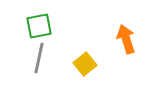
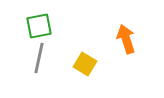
yellow square: rotated 20 degrees counterclockwise
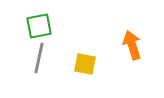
orange arrow: moved 6 px right, 6 px down
yellow square: rotated 20 degrees counterclockwise
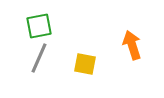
gray line: rotated 12 degrees clockwise
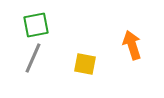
green square: moved 3 px left, 1 px up
gray line: moved 6 px left
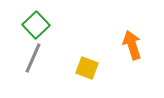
green square: rotated 32 degrees counterclockwise
yellow square: moved 2 px right, 4 px down; rotated 10 degrees clockwise
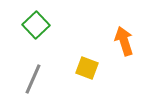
orange arrow: moved 8 px left, 4 px up
gray line: moved 21 px down
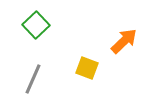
orange arrow: rotated 64 degrees clockwise
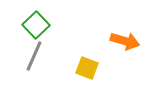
orange arrow: moved 1 px right; rotated 60 degrees clockwise
gray line: moved 1 px right, 23 px up
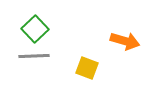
green square: moved 1 px left, 4 px down
gray line: rotated 64 degrees clockwise
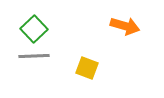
green square: moved 1 px left
orange arrow: moved 15 px up
